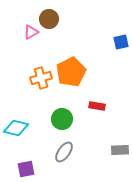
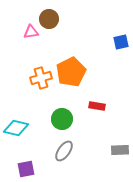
pink triangle: rotated 21 degrees clockwise
gray ellipse: moved 1 px up
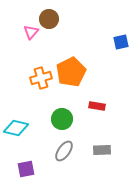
pink triangle: rotated 42 degrees counterclockwise
gray rectangle: moved 18 px left
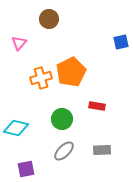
pink triangle: moved 12 px left, 11 px down
gray ellipse: rotated 10 degrees clockwise
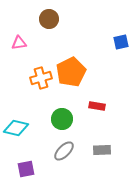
pink triangle: rotated 42 degrees clockwise
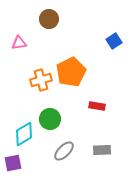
blue square: moved 7 px left, 1 px up; rotated 21 degrees counterclockwise
orange cross: moved 2 px down
green circle: moved 12 px left
cyan diamond: moved 8 px right, 6 px down; rotated 45 degrees counterclockwise
purple square: moved 13 px left, 6 px up
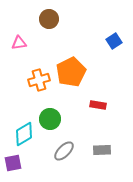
orange cross: moved 2 px left
red rectangle: moved 1 px right, 1 px up
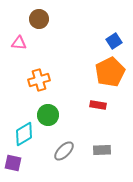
brown circle: moved 10 px left
pink triangle: rotated 14 degrees clockwise
orange pentagon: moved 39 px right
green circle: moved 2 px left, 4 px up
purple square: rotated 24 degrees clockwise
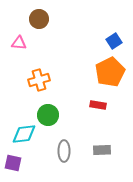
cyan diamond: rotated 25 degrees clockwise
gray ellipse: rotated 45 degrees counterclockwise
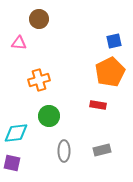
blue square: rotated 21 degrees clockwise
green circle: moved 1 px right, 1 px down
cyan diamond: moved 8 px left, 1 px up
gray rectangle: rotated 12 degrees counterclockwise
purple square: moved 1 px left
